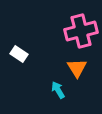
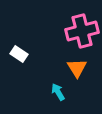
pink cross: moved 1 px right
cyan arrow: moved 2 px down
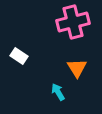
pink cross: moved 9 px left, 9 px up
white rectangle: moved 2 px down
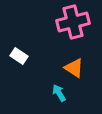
orange triangle: moved 3 px left; rotated 25 degrees counterclockwise
cyan arrow: moved 1 px right, 1 px down
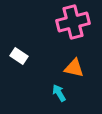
orange triangle: rotated 20 degrees counterclockwise
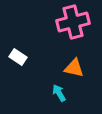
white rectangle: moved 1 px left, 1 px down
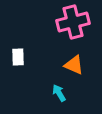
white rectangle: rotated 54 degrees clockwise
orange triangle: moved 3 px up; rotated 10 degrees clockwise
